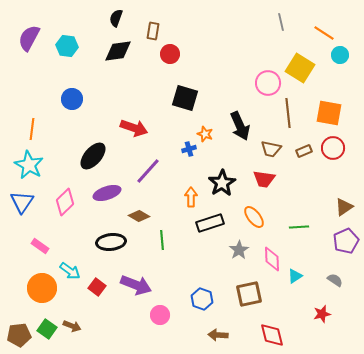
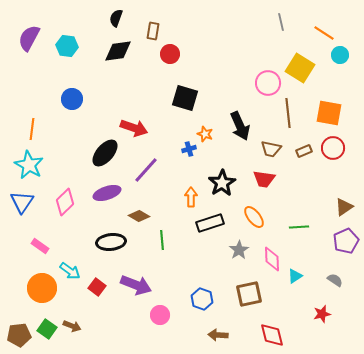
black ellipse at (93, 156): moved 12 px right, 3 px up
purple line at (148, 171): moved 2 px left, 1 px up
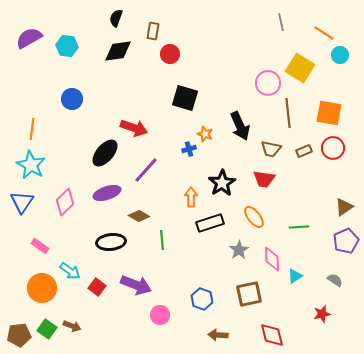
purple semicircle at (29, 38): rotated 32 degrees clockwise
cyan star at (29, 165): moved 2 px right
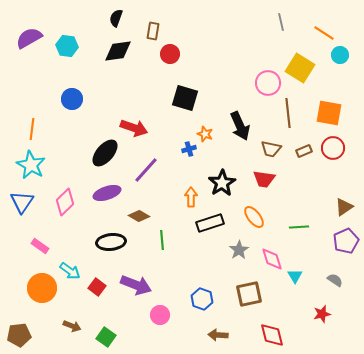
pink diamond at (272, 259): rotated 15 degrees counterclockwise
cyan triangle at (295, 276): rotated 28 degrees counterclockwise
green square at (47, 329): moved 59 px right, 8 px down
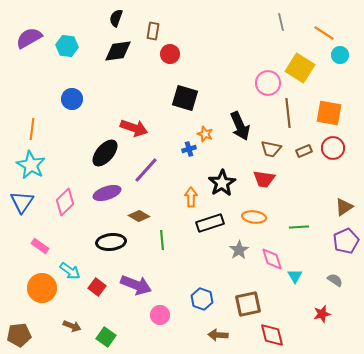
orange ellipse at (254, 217): rotated 45 degrees counterclockwise
brown square at (249, 294): moved 1 px left, 10 px down
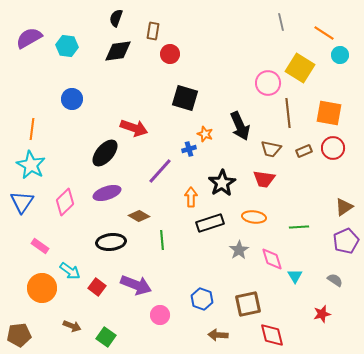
purple line at (146, 170): moved 14 px right, 1 px down
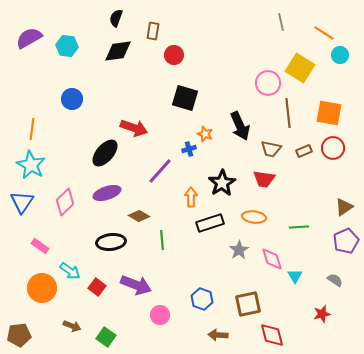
red circle at (170, 54): moved 4 px right, 1 px down
